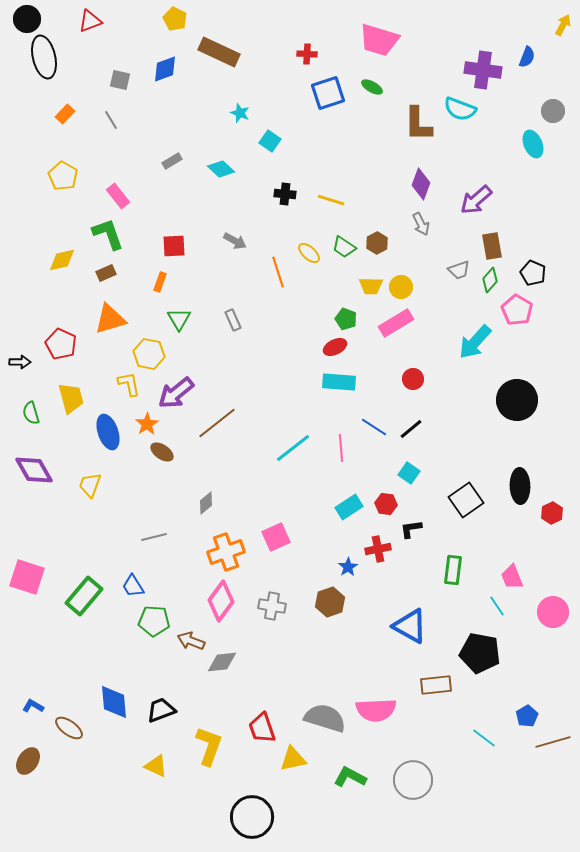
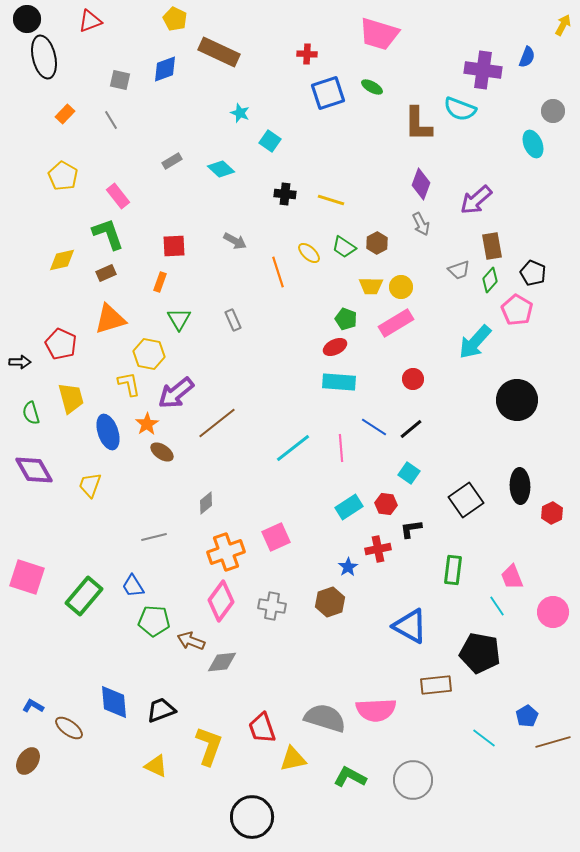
pink trapezoid at (379, 40): moved 6 px up
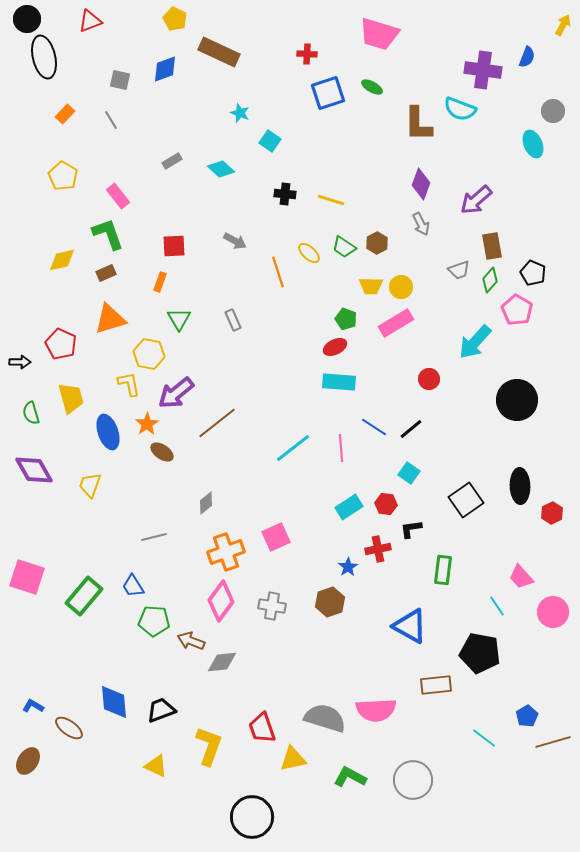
red circle at (413, 379): moved 16 px right
green rectangle at (453, 570): moved 10 px left
pink trapezoid at (512, 577): moved 9 px right; rotated 20 degrees counterclockwise
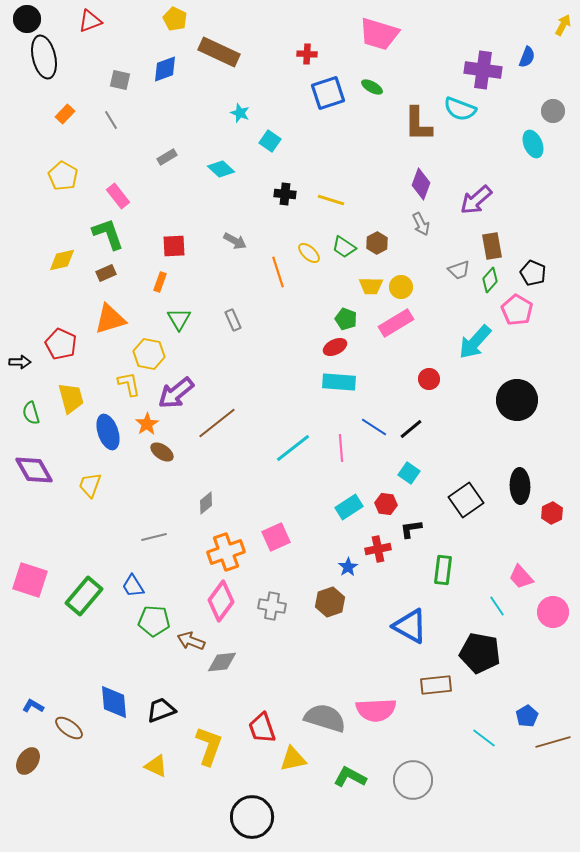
gray rectangle at (172, 161): moved 5 px left, 4 px up
pink square at (27, 577): moved 3 px right, 3 px down
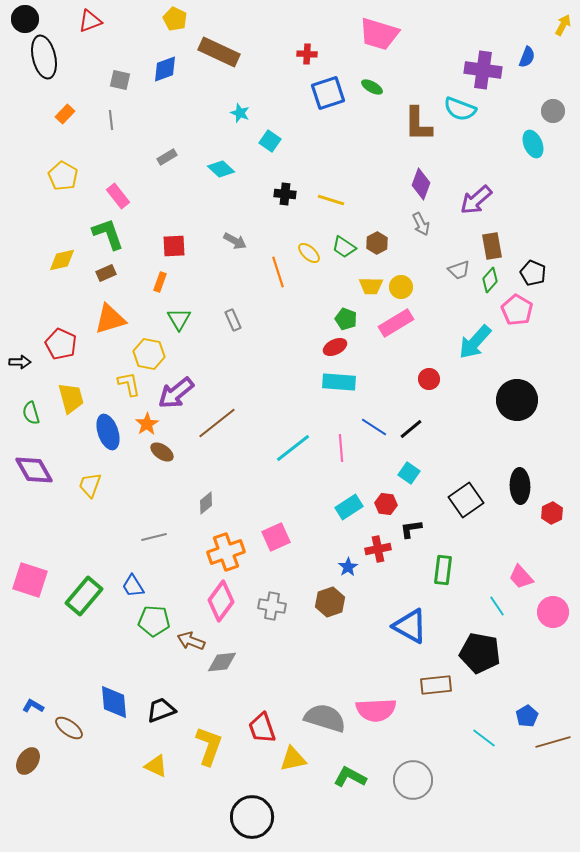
black circle at (27, 19): moved 2 px left
gray line at (111, 120): rotated 24 degrees clockwise
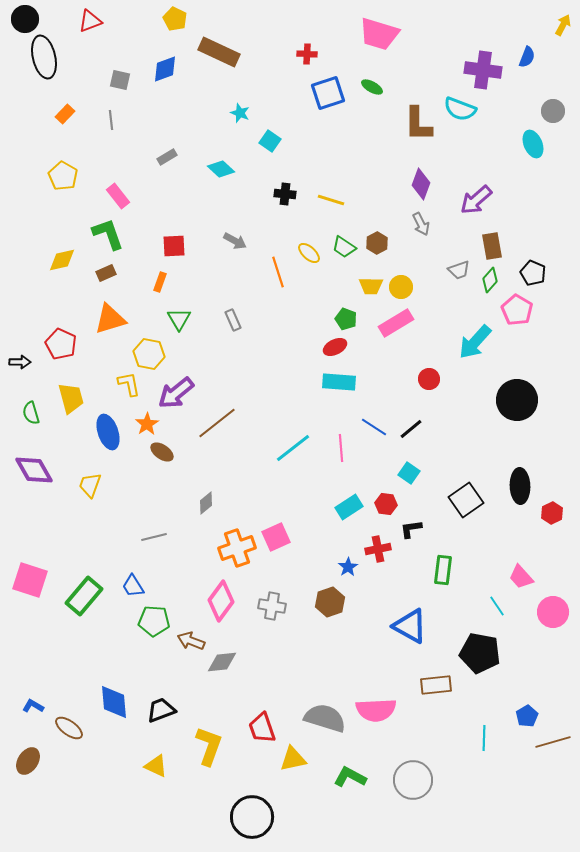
orange cross at (226, 552): moved 11 px right, 4 px up
cyan line at (484, 738): rotated 55 degrees clockwise
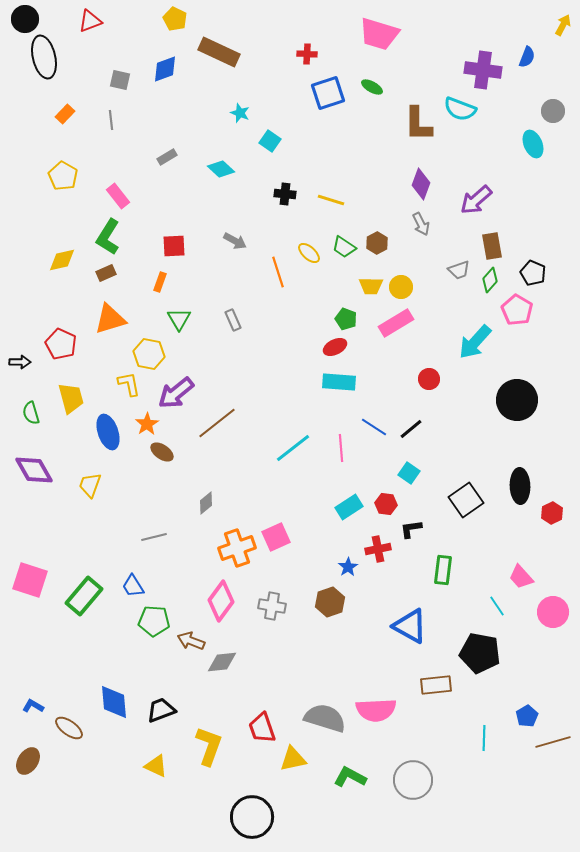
green L-shape at (108, 234): moved 3 px down; rotated 129 degrees counterclockwise
